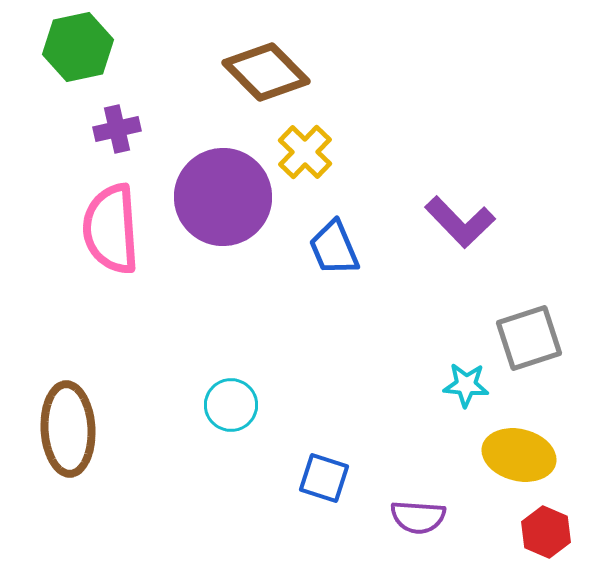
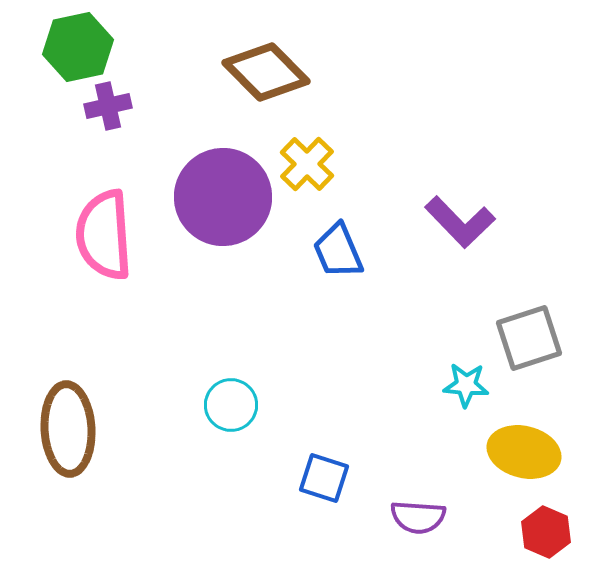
purple cross: moved 9 px left, 23 px up
yellow cross: moved 2 px right, 12 px down
pink semicircle: moved 7 px left, 6 px down
blue trapezoid: moved 4 px right, 3 px down
yellow ellipse: moved 5 px right, 3 px up
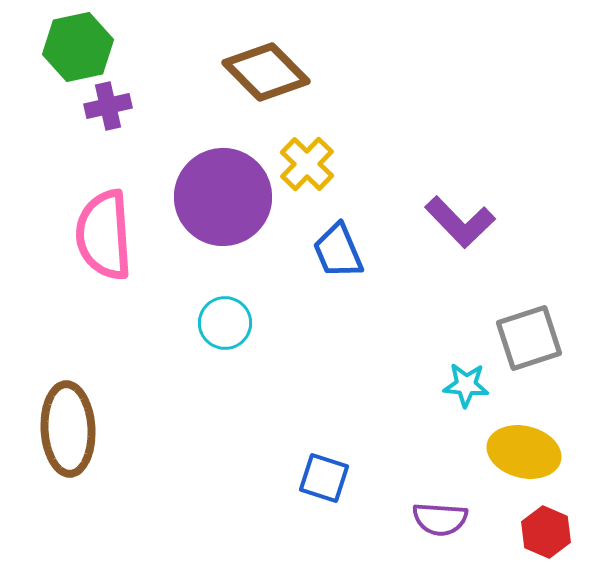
cyan circle: moved 6 px left, 82 px up
purple semicircle: moved 22 px right, 2 px down
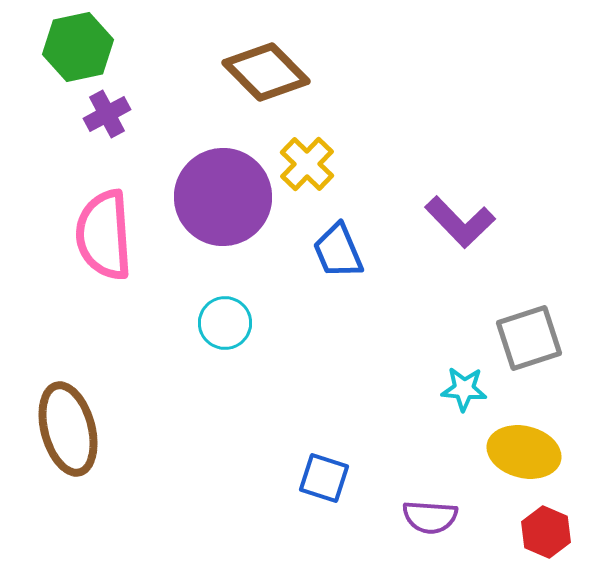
purple cross: moved 1 px left, 8 px down; rotated 15 degrees counterclockwise
cyan star: moved 2 px left, 4 px down
brown ellipse: rotated 12 degrees counterclockwise
purple semicircle: moved 10 px left, 2 px up
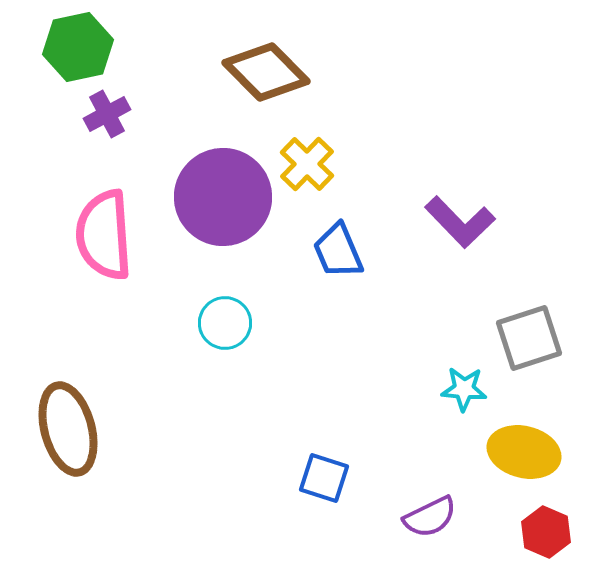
purple semicircle: rotated 30 degrees counterclockwise
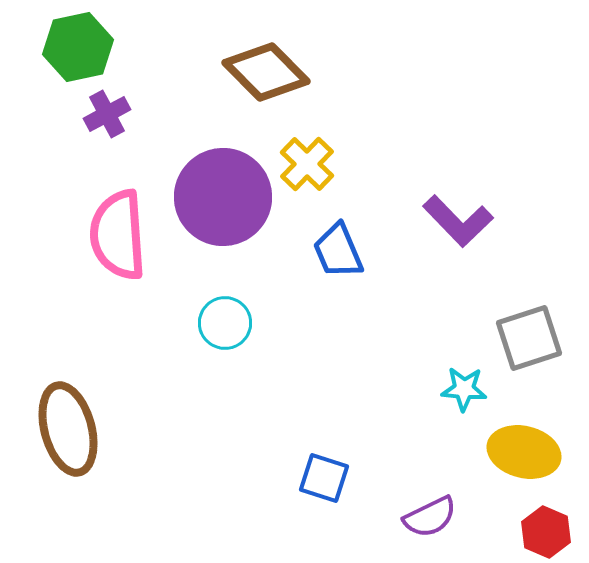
purple L-shape: moved 2 px left, 1 px up
pink semicircle: moved 14 px right
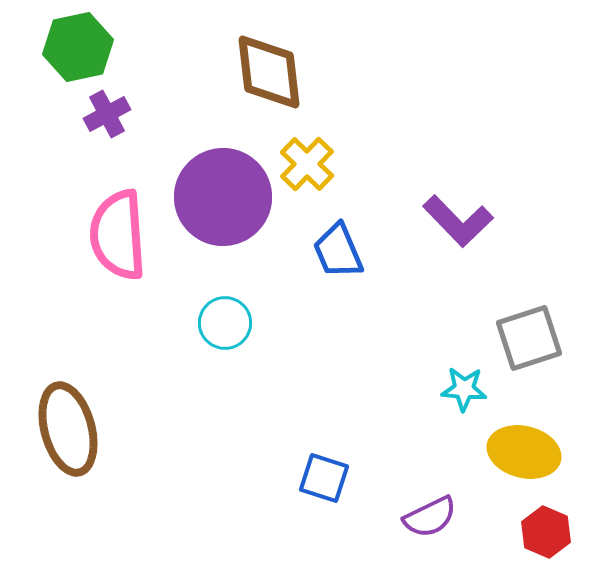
brown diamond: moved 3 px right; rotated 38 degrees clockwise
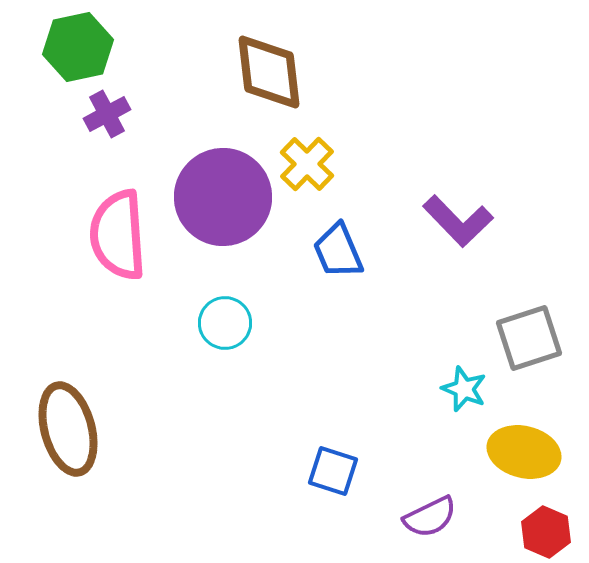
cyan star: rotated 18 degrees clockwise
blue square: moved 9 px right, 7 px up
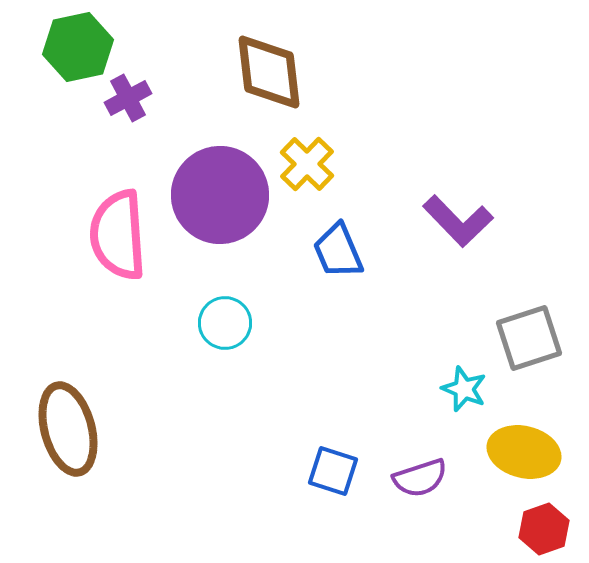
purple cross: moved 21 px right, 16 px up
purple circle: moved 3 px left, 2 px up
purple semicircle: moved 10 px left, 39 px up; rotated 8 degrees clockwise
red hexagon: moved 2 px left, 3 px up; rotated 18 degrees clockwise
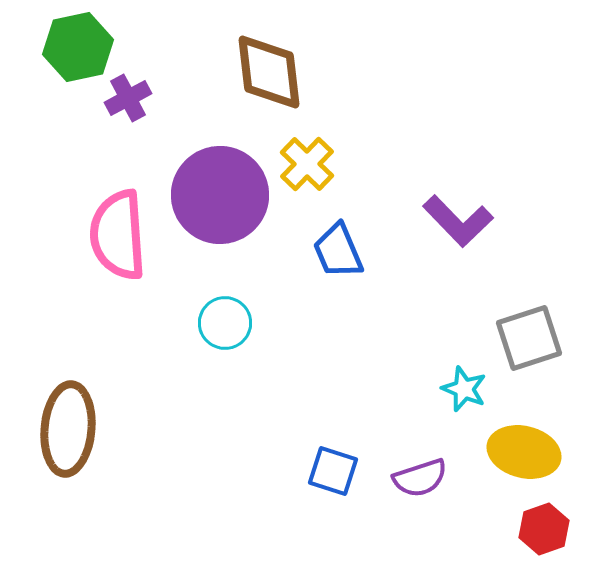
brown ellipse: rotated 20 degrees clockwise
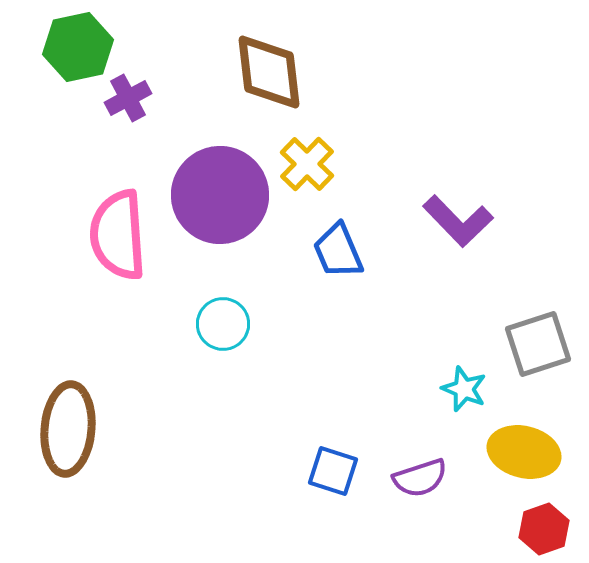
cyan circle: moved 2 px left, 1 px down
gray square: moved 9 px right, 6 px down
